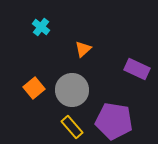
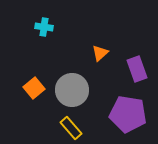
cyan cross: moved 3 px right; rotated 30 degrees counterclockwise
orange triangle: moved 17 px right, 4 px down
purple rectangle: rotated 45 degrees clockwise
purple pentagon: moved 14 px right, 7 px up
yellow rectangle: moved 1 px left, 1 px down
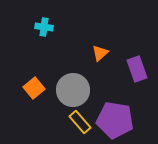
gray circle: moved 1 px right
purple pentagon: moved 13 px left, 6 px down
yellow rectangle: moved 9 px right, 6 px up
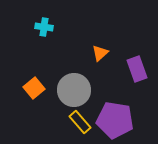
gray circle: moved 1 px right
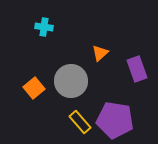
gray circle: moved 3 px left, 9 px up
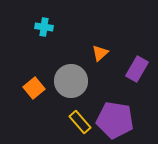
purple rectangle: rotated 50 degrees clockwise
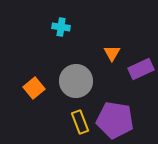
cyan cross: moved 17 px right
orange triangle: moved 12 px right; rotated 18 degrees counterclockwise
purple rectangle: moved 4 px right; rotated 35 degrees clockwise
gray circle: moved 5 px right
yellow rectangle: rotated 20 degrees clockwise
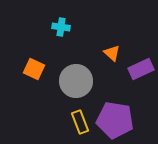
orange triangle: rotated 18 degrees counterclockwise
orange square: moved 19 px up; rotated 25 degrees counterclockwise
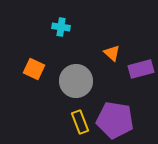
purple rectangle: rotated 10 degrees clockwise
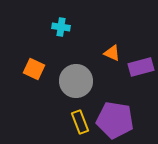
orange triangle: rotated 18 degrees counterclockwise
purple rectangle: moved 2 px up
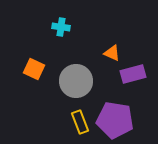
purple rectangle: moved 8 px left, 7 px down
